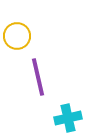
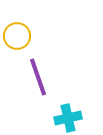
purple line: rotated 6 degrees counterclockwise
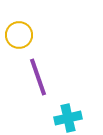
yellow circle: moved 2 px right, 1 px up
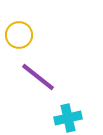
purple line: rotated 33 degrees counterclockwise
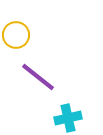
yellow circle: moved 3 px left
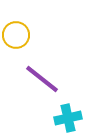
purple line: moved 4 px right, 2 px down
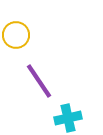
purple line: moved 3 px left, 2 px down; rotated 18 degrees clockwise
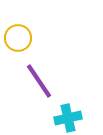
yellow circle: moved 2 px right, 3 px down
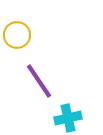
yellow circle: moved 1 px left, 3 px up
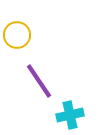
cyan cross: moved 2 px right, 3 px up
